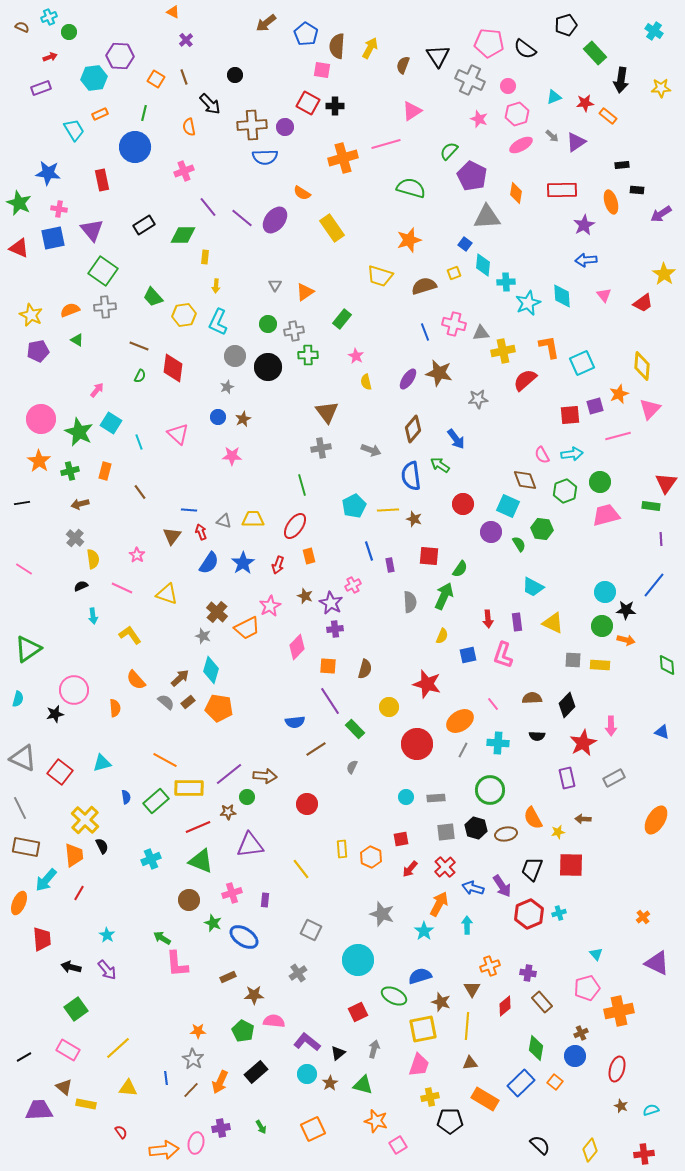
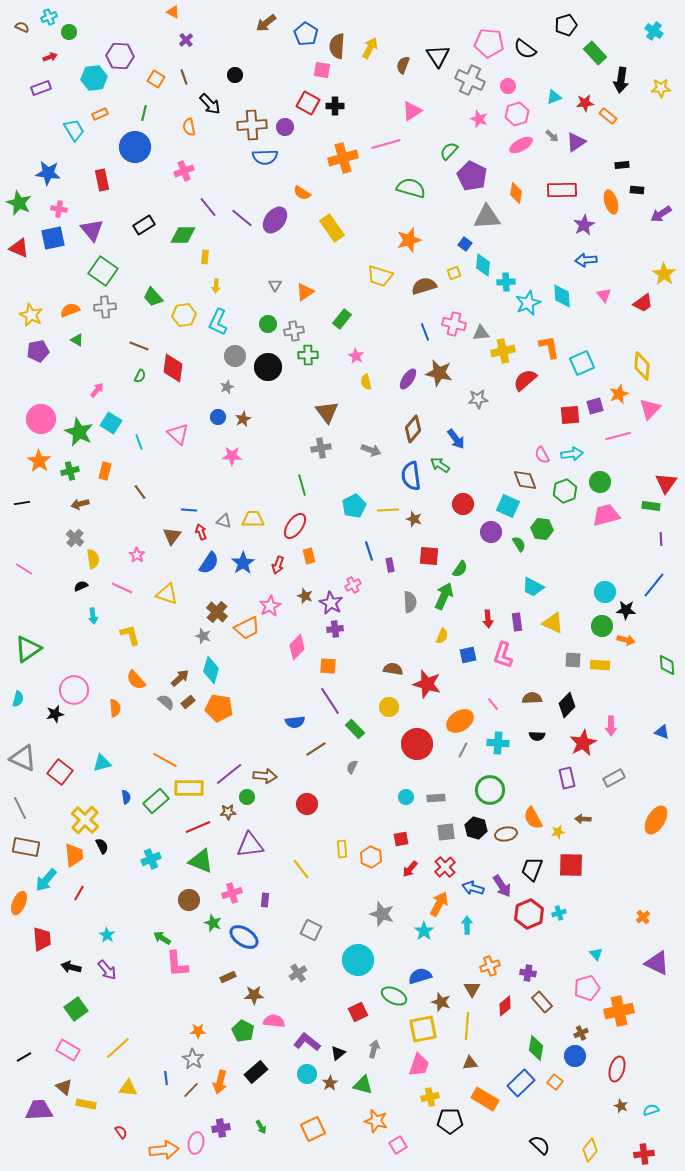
yellow L-shape at (130, 635): rotated 20 degrees clockwise
brown semicircle at (365, 669): moved 28 px right; rotated 96 degrees counterclockwise
orange arrow at (220, 1082): rotated 10 degrees counterclockwise
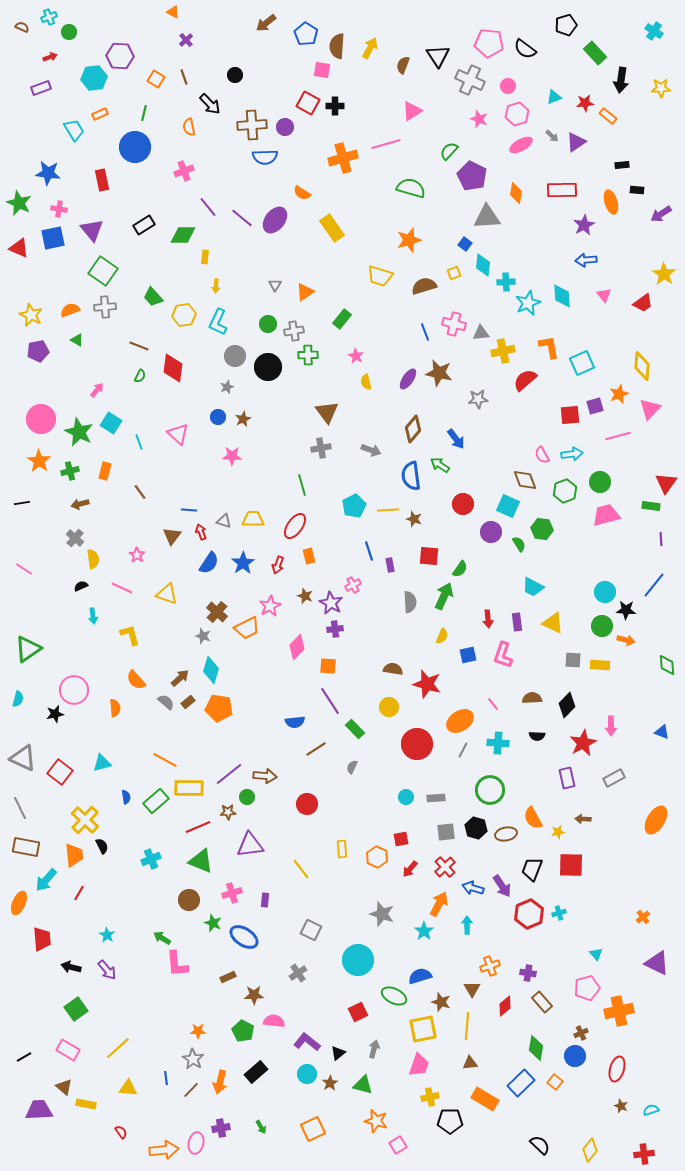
orange hexagon at (371, 857): moved 6 px right
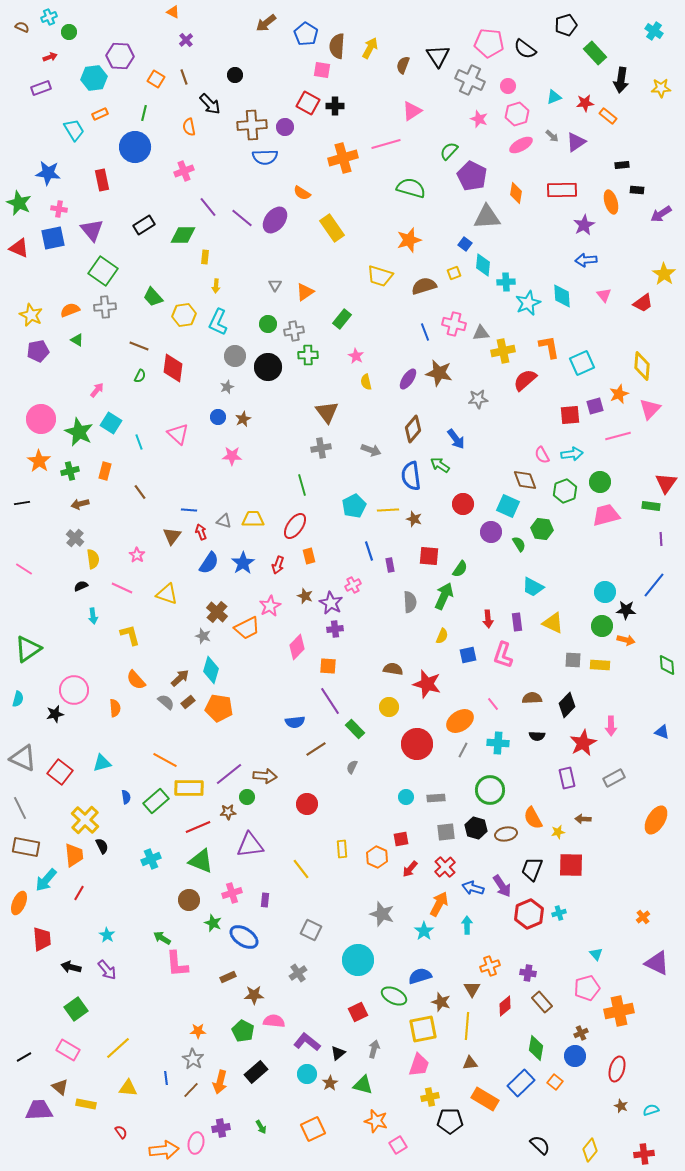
brown triangle at (64, 1087): moved 4 px left
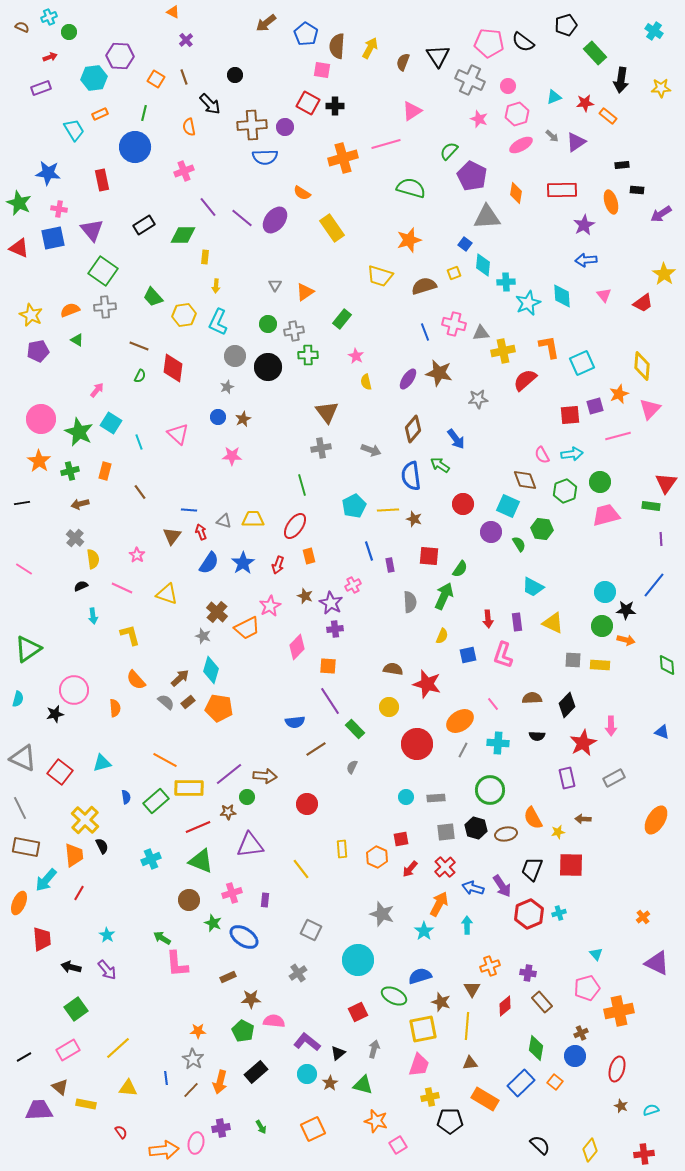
black semicircle at (525, 49): moved 2 px left, 7 px up
brown semicircle at (403, 65): moved 3 px up
brown star at (254, 995): moved 3 px left, 4 px down
pink rectangle at (68, 1050): rotated 60 degrees counterclockwise
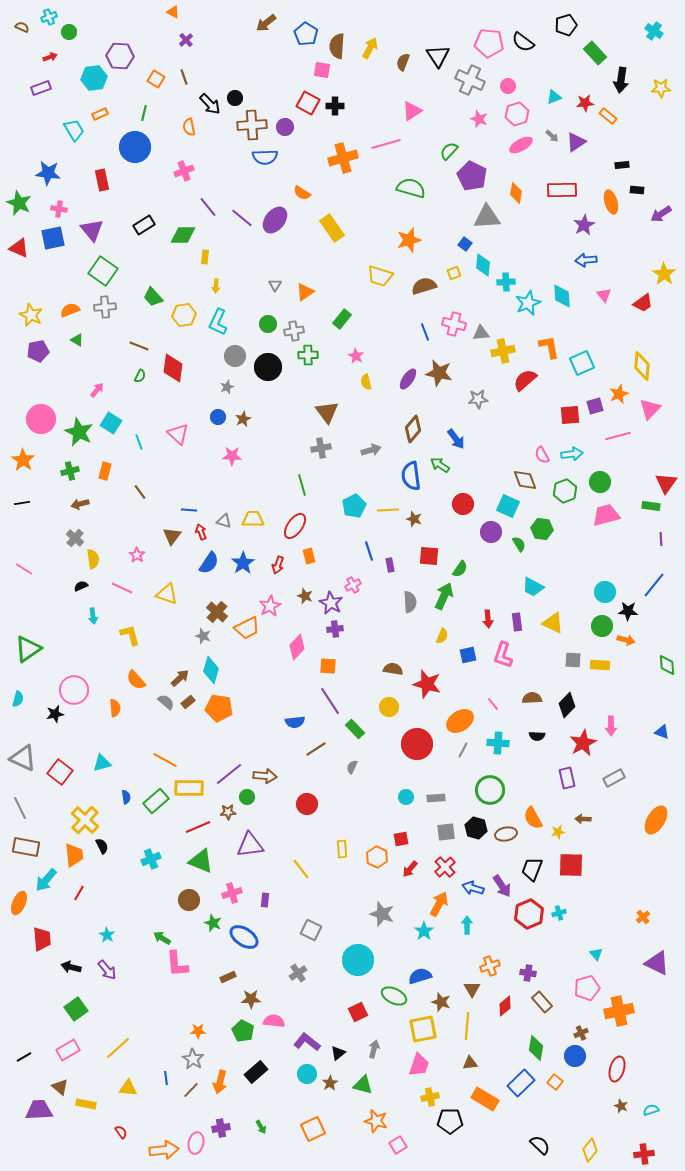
black circle at (235, 75): moved 23 px down
gray arrow at (371, 450): rotated 36 degrees counterclockwise
orange star at (39, 461): moved 16 px left, 1 px up
black star at (626, 610): moved 2 px right, 1 px down
